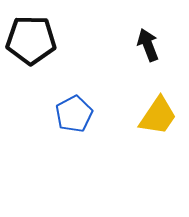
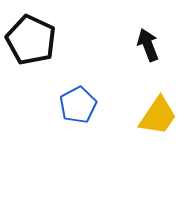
black pentagon: rotated 24 degrees clockwise
blue pentagon: moved 4 px right, 9 px up
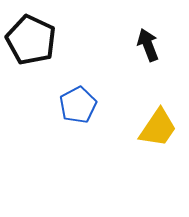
yellow trapezoid: moved 12 px down
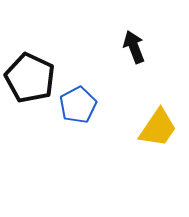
black pentagon: moved 1 px left, 38 px down
black arrow: moved 14 px left, 2 px down
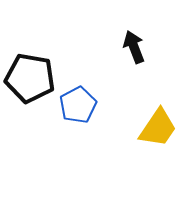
black pentagon: rotated 15 degrees counterclockwise
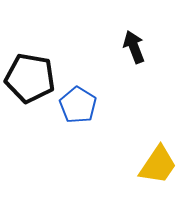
blue pentagon: rotated 12 degrees counterclockwise
yellow trapezoid: moved 37 px down
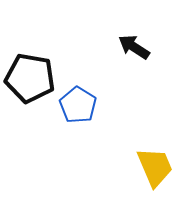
black arrow: rotated 36 degrees counterclockwise
yellow trapezoid: moved 3 px left, 2 px down; rotated 57 degrees counterclockwise
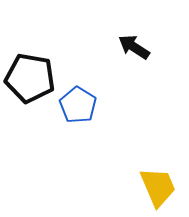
yellow trapezoid: moved 3 px right, 20 px down
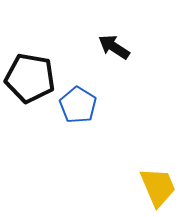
black arrow: moved 20 px left
